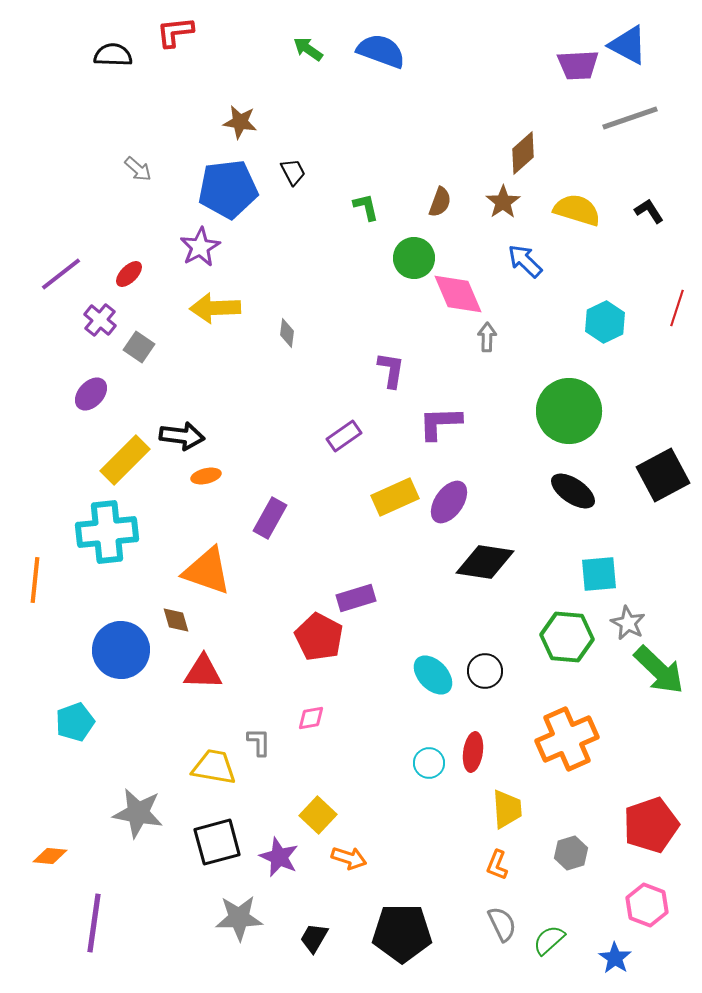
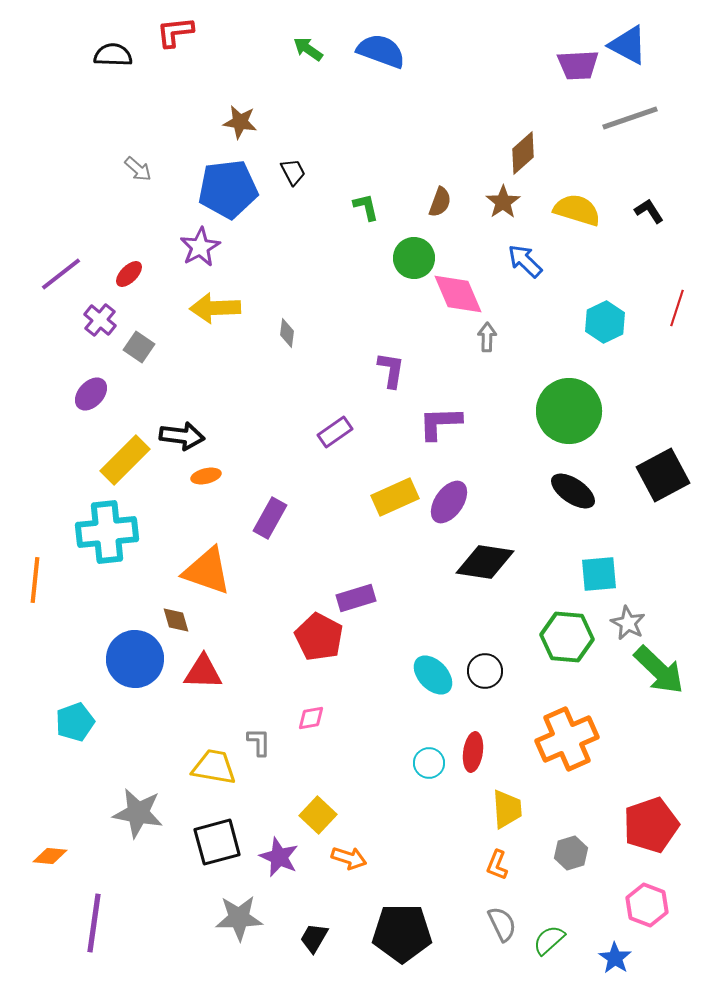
purple rectangle at (344, 436): moved 9 px left, 4 px up
blue circle at (121, 650): moved 14 px right, 9 px down
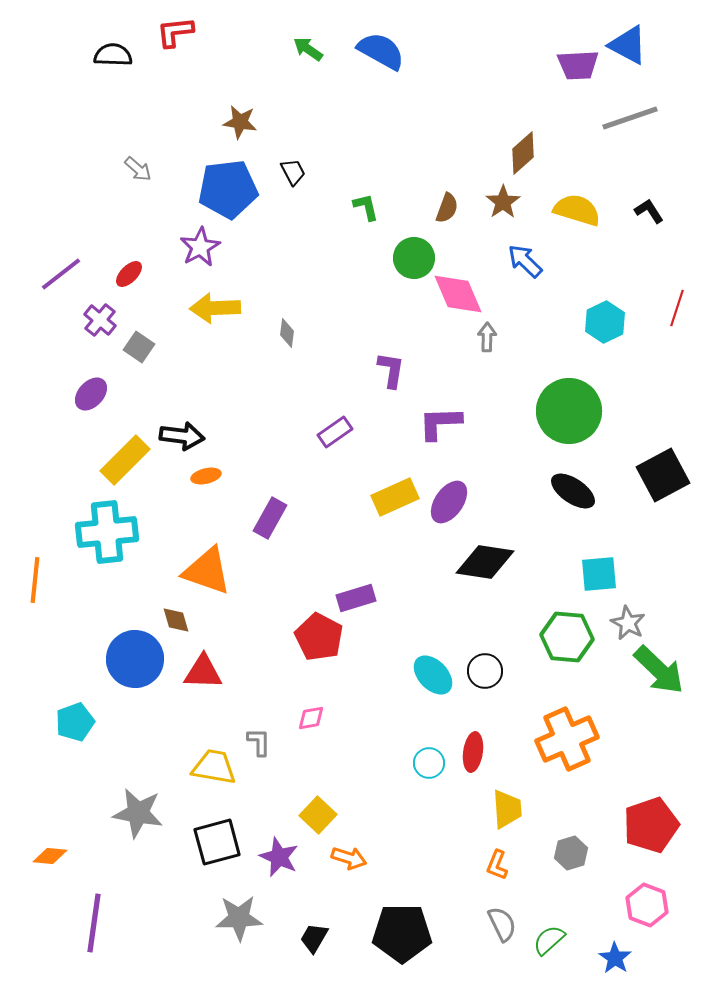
blue semicircle at (381, 51): rotated 9 degrees clockwise
brown semicircle at (440, 202): moved 7 px right, 6 px down
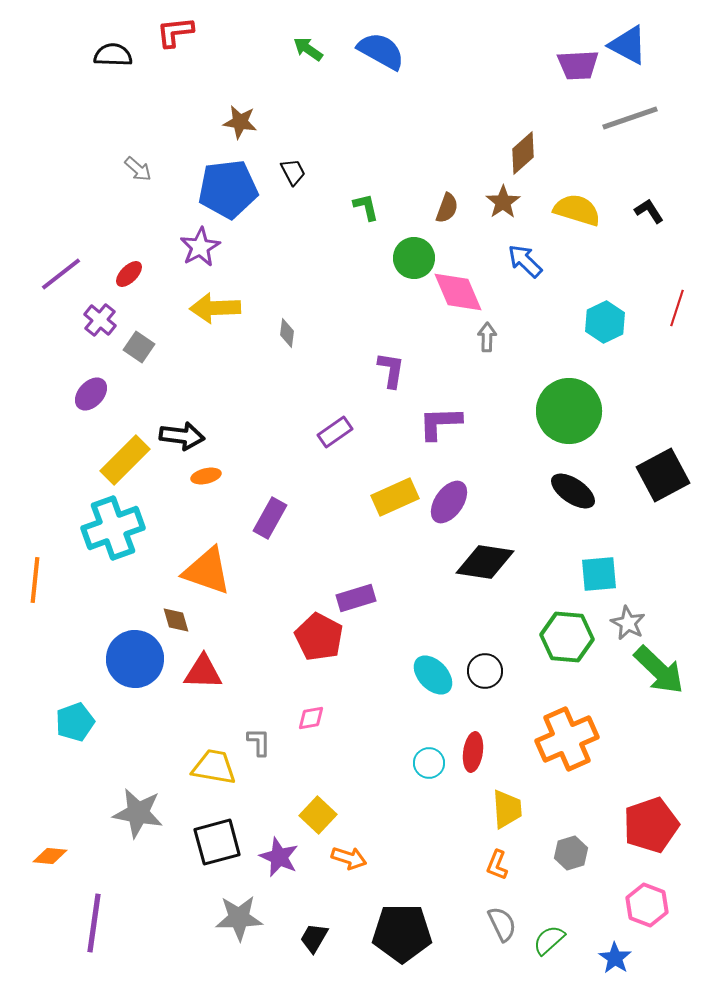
pink diamond at (458, 294): moved 2 px up
cyan cross at (107, 532): moved 6 px right, 4 px up; rotated 14 degrees counterclockwise
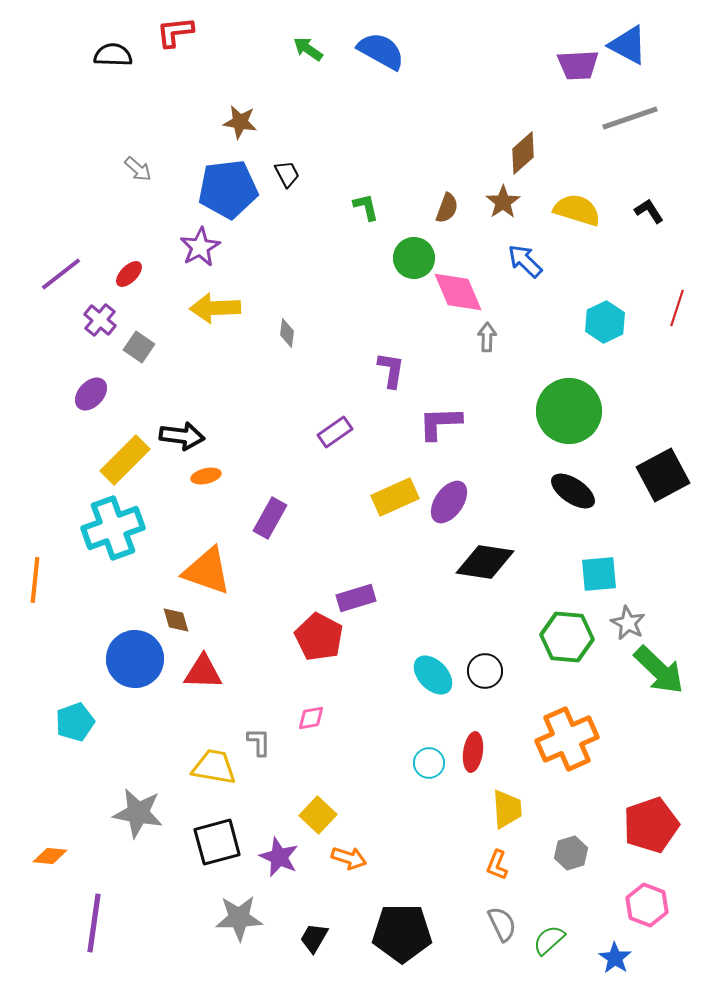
black trapezoid at (293, 172): moved 6 px left, 2 px down
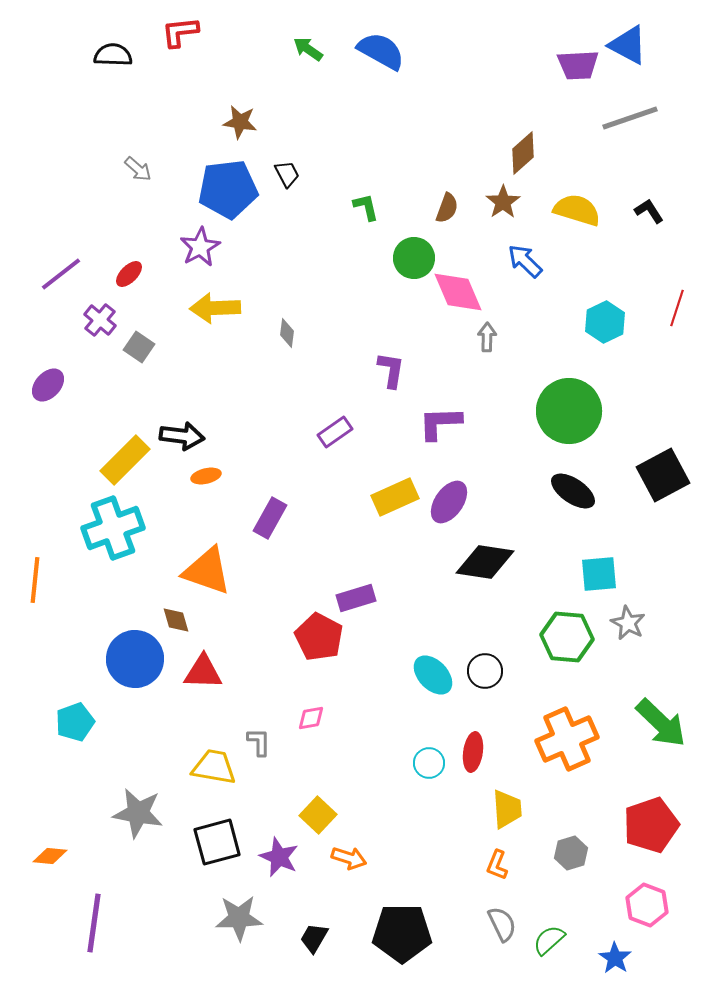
red L-shape at (175, 32): moved 5 px right
purple ellipse at (91, 394): moved 43 px left, 9 px up
green arrow at (659, 670): moved 2 px right, 53 px down
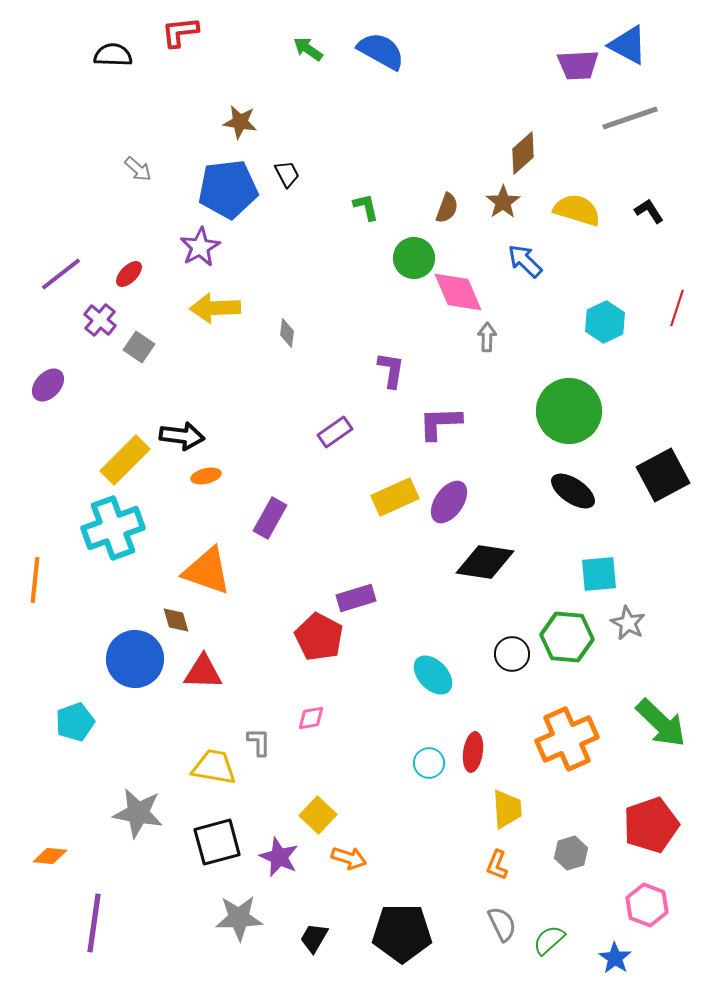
black circle at (485, 671): moved 27 px right, 17 px up
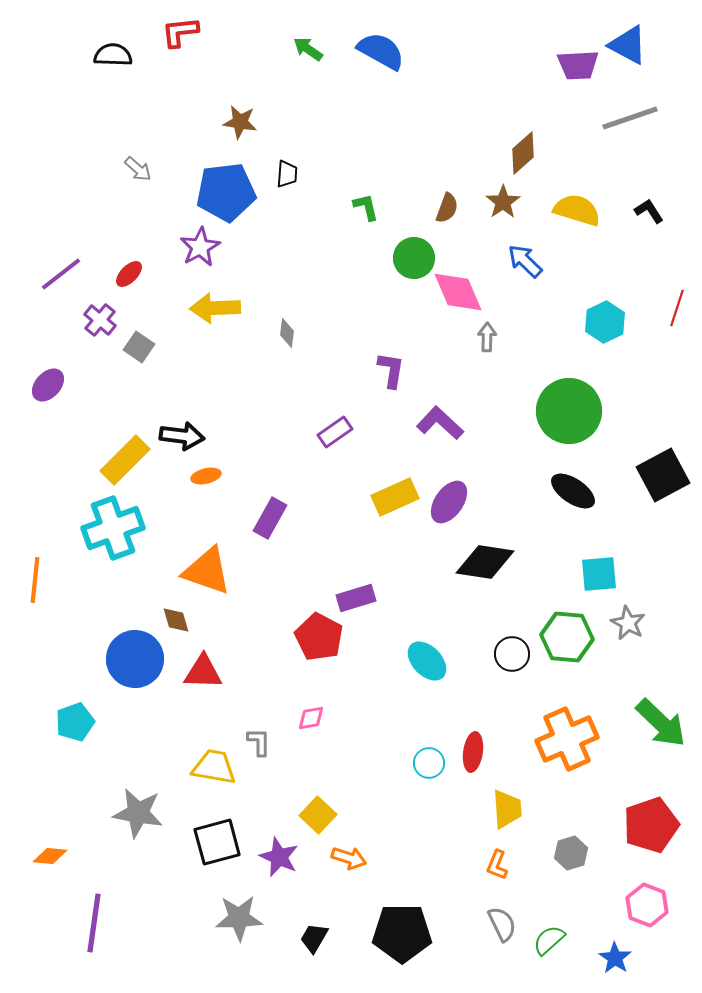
black trapezoid at (287, 174): rotated 32 degrees clockwise
blue pentagon at (228, 189): moved 2 px left, 3 px down
purple L-shape at (440, 423): rotated 45 degrees clockwise
cyan ellipse at (433, 675): moved 6 px left, 14 px up
